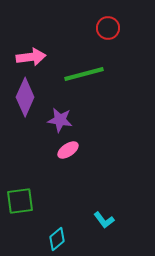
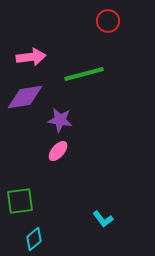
red circle: moved 7 px up
purple diamond: rotated 57 degrees clockwise
pink ellipse: moved 10 px left, 1 px down; rotated 15 degrees counterclockwise
cyan L-shape: moved 1 px left, 1 px up
cyan diamond: moved 23 px left
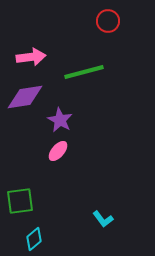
green line: moved 2 px up
purple star: rotated 20 degrees clockwise
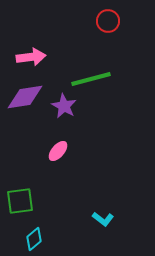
green line: moved 7 px right, 7 px down
purple star: moved 4 px right, 14 px up
cyan L-shape: rotated 15 degrees counterclockwise
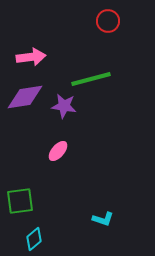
purple star: rotated 20 degrees counterclockwise
cyan L-shape: rotated 20 degrees counterclockwise
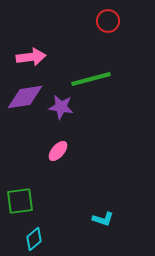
purple star: moved 3 px left, 1 px down
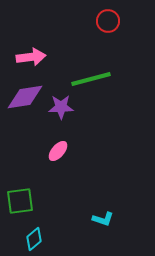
purple star: rotated 10 degrees counterclockwise
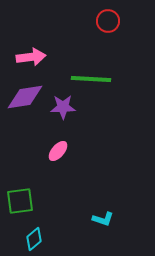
green line: rotated 18 degrees clockwise
purple star: moved 2 px right
